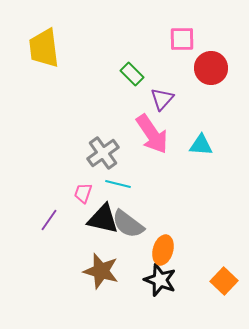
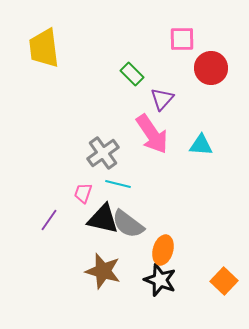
brown star: moved 2 px right
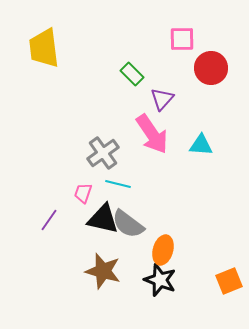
orange square: moved 5 px right; rotated 24 degrees clockwise
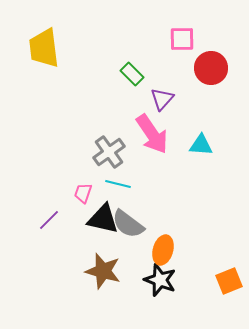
gray cross: moved 6 px right, 1 px up
purple line: rotated 10 degrees clockwise
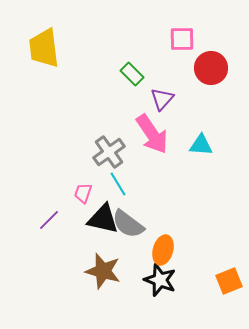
cyan line: rotated 45 degrees clockwise
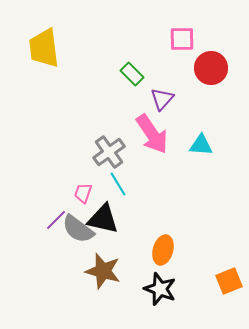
purple line: moved 7 px right
gray semicircle: moved 50 px left, 5 px down
black star: moved 9 px down
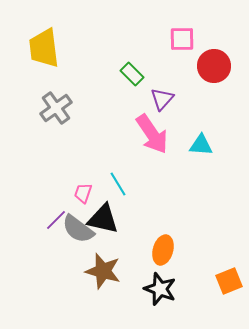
red circle: moved 3 px right, 2 px up
gray cross: moved 53 px left, 44 px up
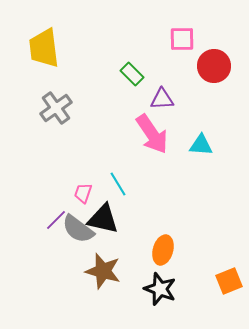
purple triangle: rotated 45 degrees clockwise
